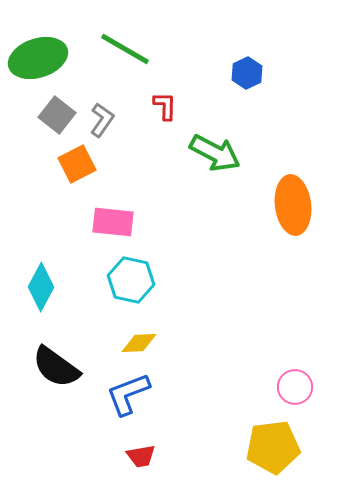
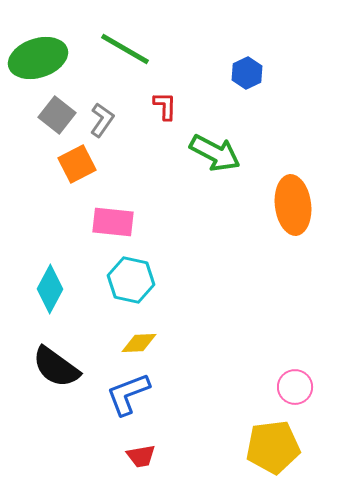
cyan diamond: moved 9 px right, 2 px down
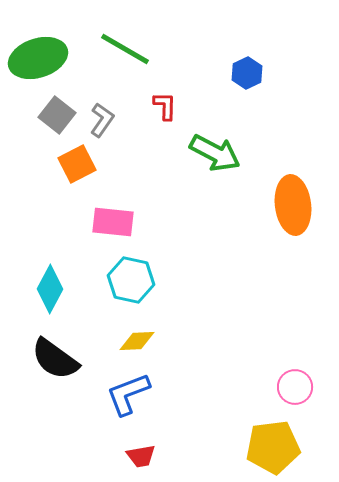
yellow diamond: moved 2 px left, 2 px up
black semicircle: moved 1 px left, 8 px up
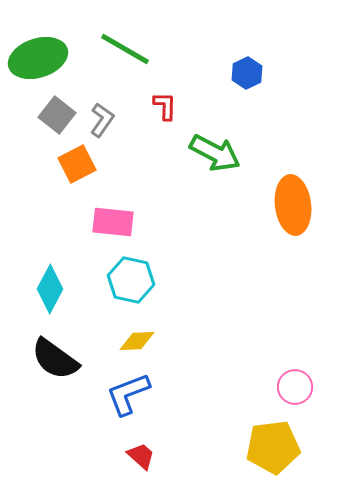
red trapezoid: rotated 128 degrees counterclockwise
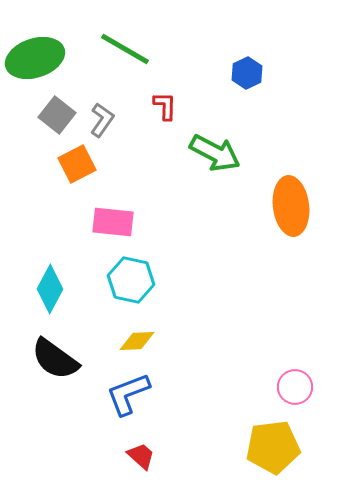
green ellipse: moved 3 px left
orange ellipse: moved 2 px left, 1 px down
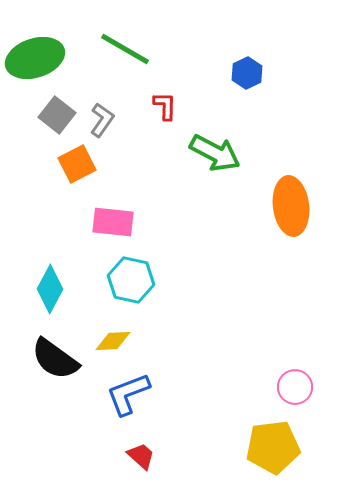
yellow diamond: moved 24 px left
